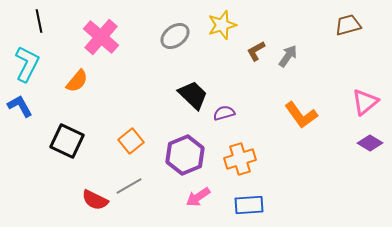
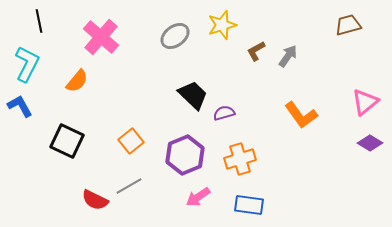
blue rectangle: rotated 12 degrees clockwise
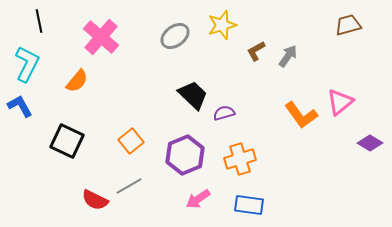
pink triangle: moved 25 px left
pink arrow: moved 2 px down
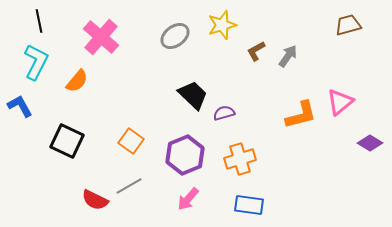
cyan L-shape: moved 9 px right, 2 px up
orange L-shape: rotated 68 degrees counterclockwise
orange square: rotated 15 degrees counterclockwise
pink arrow: moved 10 px left; rotated 15 degrees counterclockwise
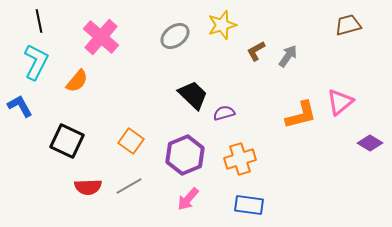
red semicircle: moved 7 px left, 13 px up; rotated 28 degrees counterclockwise
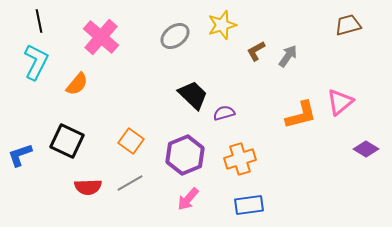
orange semicircle: moved 3 px down
blue L-shape: moved 49 px down; rotated 80 degrees counterclockwise
purple diamond: moved 4 px left, 6 px down
gray line: moved 1 px right, 3 px up
blue rectangle: rotated 16 degrees counterclockwise
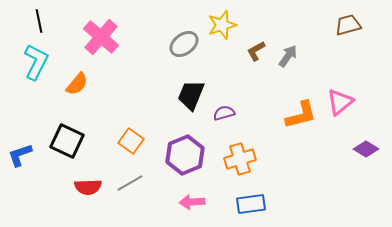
gray ellipse: moved 9 px right, 8 px down
black trapezoid: moved 2 px left; rotated 112 degrees counterclockwise
pink arrow: moved 4 px right, 3 px down; rotated 45 degrees clockwise
blue rectangle: moved 2 px right, 1 px up
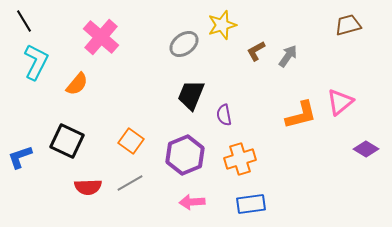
black line: moved 15 px left; rotated 20 degrees counterclockwise
purple semicircle: moved 2 px down; rotated 85 degrees counterclockwise
blue L-shape: moved 2 px down
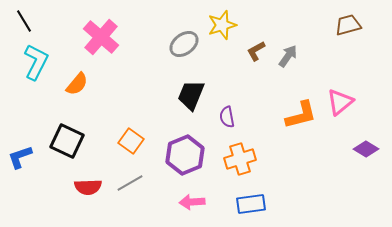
purple semicircle: moved 3 px right, 2 px down
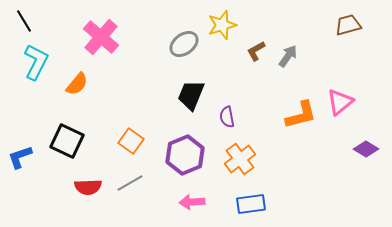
orange cross: rotated 20 degrees counterclockwise
